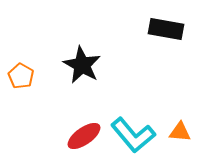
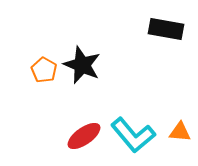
black star: rotated 6 degrees counterclockwise
orange pentagon: moved 23 px right, 6 px up
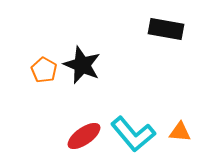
cyan L-shape: moved 1 px up
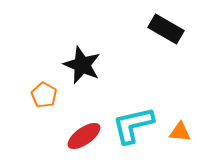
black rectangle: rotated 20 degrees clockwise
orange pentagon: moved 25 px down
cyan L-shape: moved 9 px up; rotated 117 degrees clockwise
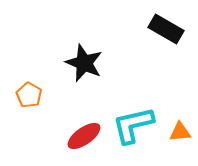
black star: moved 2 px right, 2 px up
orange pentagon: moved 15 px left
orange triangle: rotated 10 degrees counterclockwise
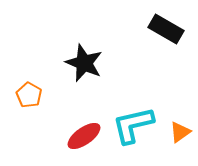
orange triangle: rotated 30 degrees counterclockwise
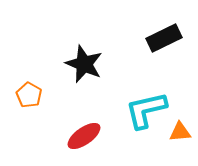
black rectangle: moved 2 px left, 9 px down; rotated 56 degrees counterclockwise
black star: moved 1 px down
cyan L-shape: moved 13 px right, 15 px up
orange triangle: rotated 30 degrees clockwise
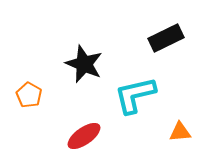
black rectangle: moved 2 px right
cyan L-shape: moved 11 px left, 15 px up
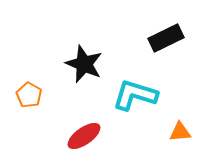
cyan L-shape: rotated 30 degrees clockwise
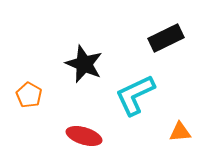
cyan L-shape: rotated 42 degrees counterclockwise
red ellipse: rotated 52 degrees clockwise
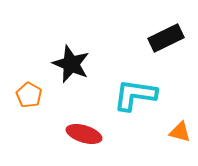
black star: moved 13 px left
cyan L-shape: rotated 33 degrees clockwise
orange triangle: rotated 20 degrees clockwise
red ellipse: moved 2 px up
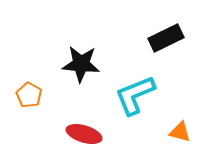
black star: moved 10 px right; rotated 18 degrees counterclockwise
cyan L-shape: rotated 30 degrees counterclockwise
